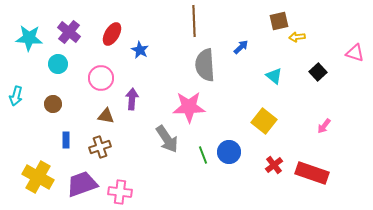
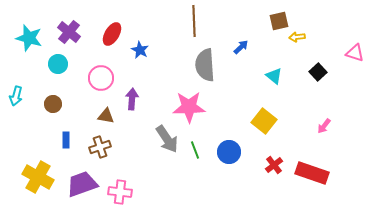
cyan star: rotated 12 degrees clockwise
green line: moved 8 px left, 5 px up
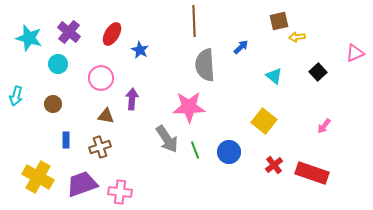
pink triangle: rotated 42 degrees counterclockwise
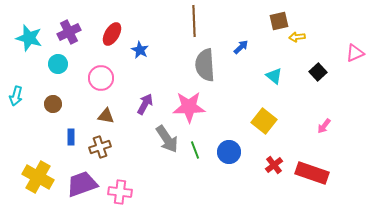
purple cross: rotated 25 degrees clockwise
purple arrow: moved 13 px right, 5 px down; rotated 25 degrees clockwise
blue rectangle: moved 5 px right, 3 px up
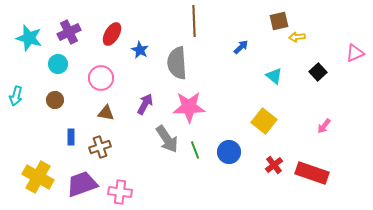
gray semicircle: moved 28 px left, 2 px up
brown circle: moved 2 px right, 4 px up
brown triangle: moved 3 px up
